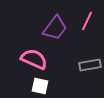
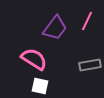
pink semicircle: rotated 8 degrees clockwise
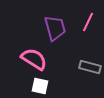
pink line: moved 1 px right, 1 px down
purple trapezoid: rotated 52 degrees counterclockwise
gray rectangle: moved 2 px down; rotated 25 degrees clockwise
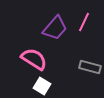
pink line: moved 4 px left
purple trapezoid: rotated 56 degrees clockwise
white square: moved 2 px right; rotated 18 degrees clockwise
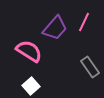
pink semicircle: moved 5 px left, 8 px up
gray rectangle: rotated 40 degrees clockwise
white square: moved 11 px left; rotated 18 degrees clockwise
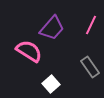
pink line: moved 7 px right, 3 px down
purple trapezoid: moved 3 px left
white square: moved 20 px right, 2 px up
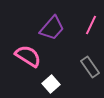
pink semicircle: moved 1 px left, 5 px down
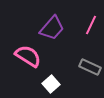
gray rectangle: rotated 30 degrees counterclockwise
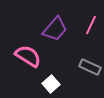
purple trapezoid: moved 3 px right, 1 px down
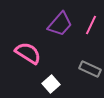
purple trapezoid: moved 5 px right, 5 px up
pink semicircle: moved 3 px up
gray rectangle: moved 2 px down
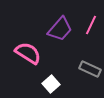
purple trapezoid: moved 5 px down
